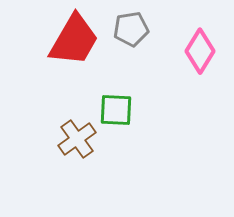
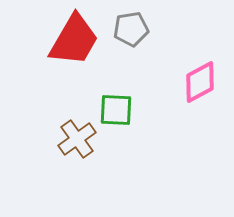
pink diamond: moved 31 px down; rotated 30 degrees clockwise
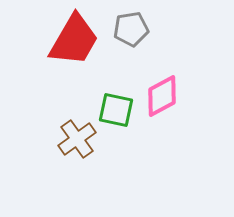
pink diamond: moved 38 px left, 14 px down
green square: rotated 9 degrees clockwise
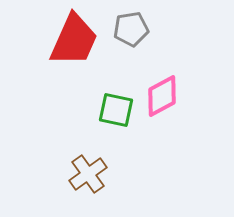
red trapezoid: rotated 6 degrees counterclockwise
brown cross: moved 11 px right, 35 px down
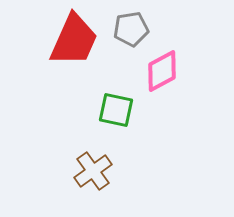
pink diamond: moved 25 px up
brown cross: moved 5 px right, 3 px up
